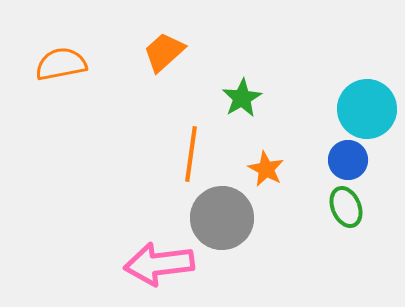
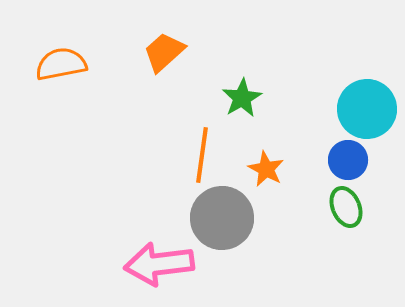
orange line: moved 11 px right, 1 px down
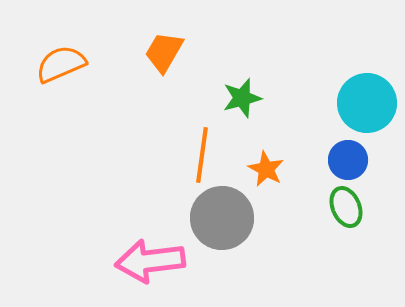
orange trapezoid: rotated 18 degrees counterclockwise
orange semicircle: rotated 12 degrees counterclockwise
green star: rotated 15 degrees clockwise
cyan circle: moved 6 px up
pink arrow: moved 9 px left, 3 px up
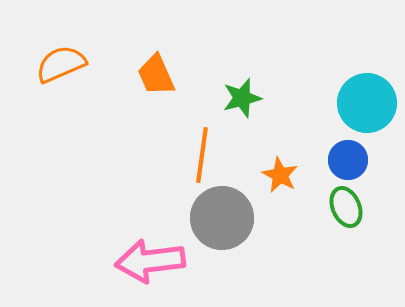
orange trapezoid: moved 8 px left, 23 px down; rotated 54 degrees counterclockwise
orange star: moved 14 px right, 6 px down
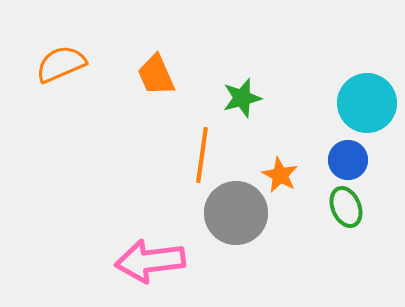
gray circle: moved 14 px right, 5 px up
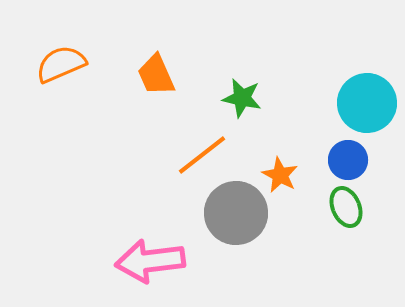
green star: rotated 27 degrees clockwise
orange line: rotated 44 degrees clockwise
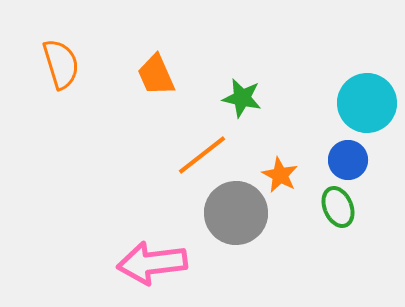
orange semicircle: rotated 96 degrees clockwise
green ellipse: moved 8 px left
pink arrow: moved 2 px right, 2 px down
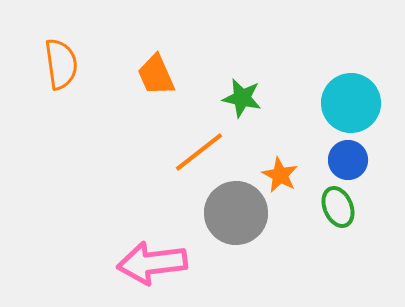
orange semicircle: rotated 9 degrees clockwise
cyan circle: moved 16 px left
orange line: moved 3 px left, 3 px up
